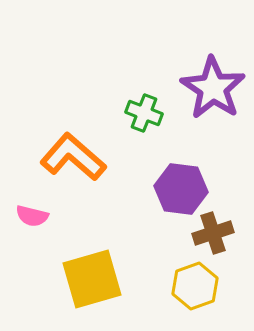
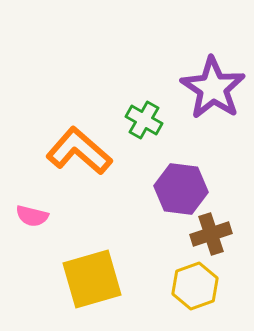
green cross: moved 7 px down; rotated 9 degrees clockwise
orange L-shape: moved 6 px right, 6 px up
brown cross: moved 2 px left, 1 px down
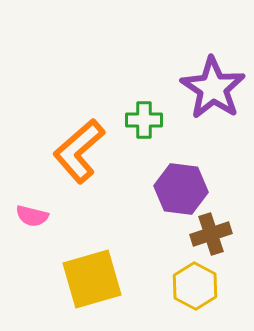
green cross: rotated 30 degrees counterclockwise
orange L-shape: rotated 82 degrees counterclockwise
yellow hexagon: rotated 12 degrees counterclockwise
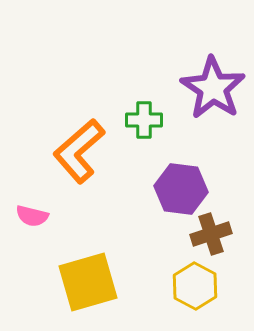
yellow square: moved 4 px left, 3 px down
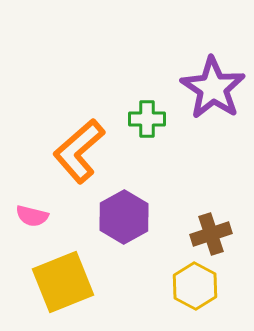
green cross: moved 3 px right, 1 px up
purple hexagon: moved 57 px left, 28 px down; rotated 24 degrees clockwise
yellow square: moved 25 px left; rotated 6 degrees counterclockwise
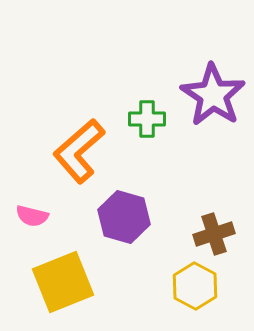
purple star: moved 7 px down
purple hexagon: rotated 15 degrees counterclockwise
brown cross: moved 3 px right
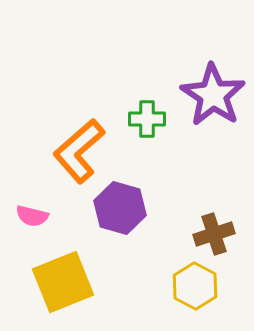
purple hexagon: moved 4 px left, 9 px up
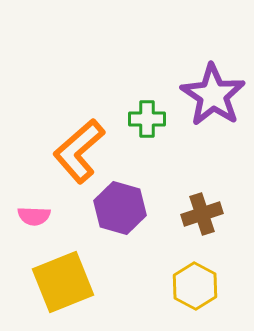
pink semicircle: moved 2 px right; rotated 12 degrees counterclockwise
brown cross: moved 12 px left, 20 px up
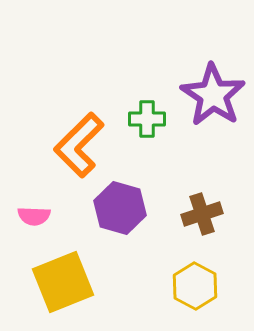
orange L-shape: moved 6 px up; rotated 4 degrees counterclockwise
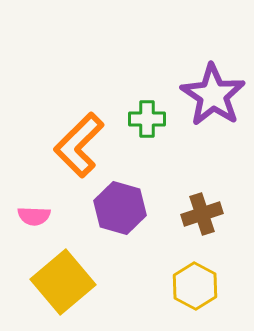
yellow square: rotated 18 degrees counterclockwise
